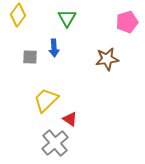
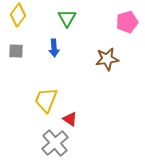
gray square: moved 14 px left, 6 px up
yellow trapezoid: rotated 24 degrees counterclockwise
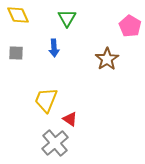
yellow diamond: rotated 60 degrees counterclockwise
pink pentagon: moved 3 px right, 4 px down; rotated 25 degrees counterclockwise
gray square: moved 2 px down
brown star: rotated 25 degrees counterclockwise
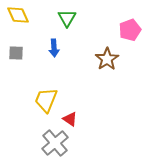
pink pentagon: moved 4 px down; rotated 20 degrees clockwise
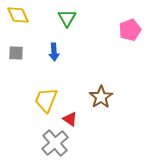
blue arrow: moved 4 px down
brown star: moved 6 px left, 38 px down
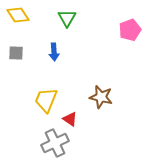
yellow diamond: rotated 10 degrees counterclockwise
brown star: rotated 25 degrees counterclockwise
gray cross: rotated 16 degrees clockwise
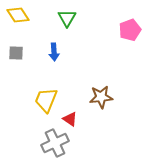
brown star: rotated 20 degrees counterclockwise
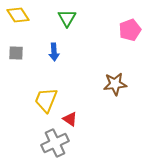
brown star: moved 14 px right, 13 px up
